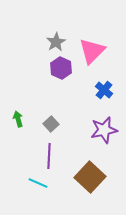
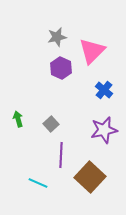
gray star: moved 1 px right, 5 px up; rotated 18 degrees clockwise
purple line: moved 12 px right, 1 px up
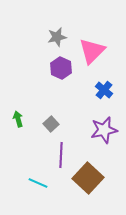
brown square: moved 2 px left, 1 px down
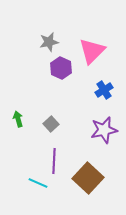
gray star: moved 8 px left, 5 px down
blue cross: rotated 18 degrees clockwise
purple line: moved 7 px left, 6 px down
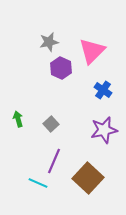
blue cross: moved 1 px left; rotated 24 degrees counterclockwise
purple line: rotated 20 degrees clockwise
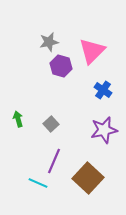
purple hexagon: moved 2 px up; rotated 10 degrees counterclockwise
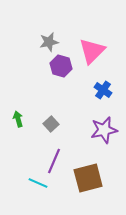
brown square: rotated 32 degrees clockwise
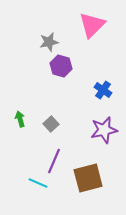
pink triangle: moved 26 px up
green arrow: moved 2 px right
